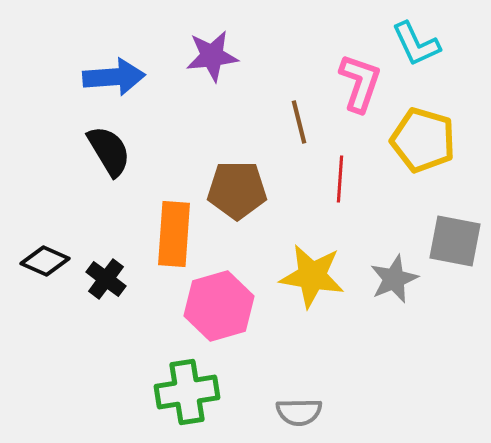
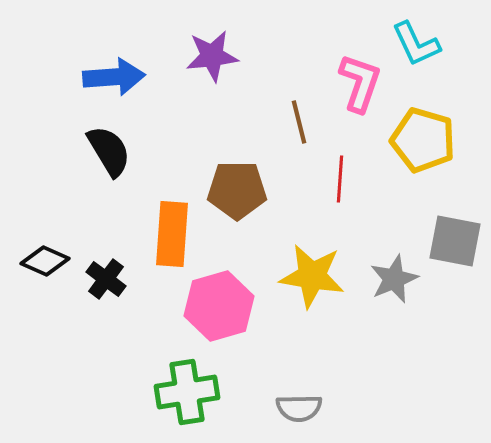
orange rectangle: moved 2 px left
gray semicircle: moved 4 px up
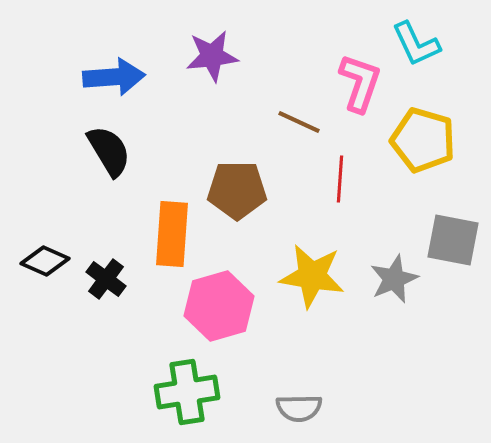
brown line: rotated 51 degrees counterclockwise
gray square: moved 2 px left, 1 px up
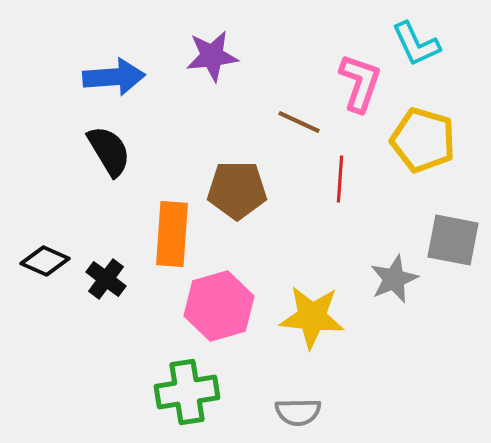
yellow star: moved 41 px down; rotated 4 degrees counterclockwise
gray semicircle: moved 1 px left, 4 px down
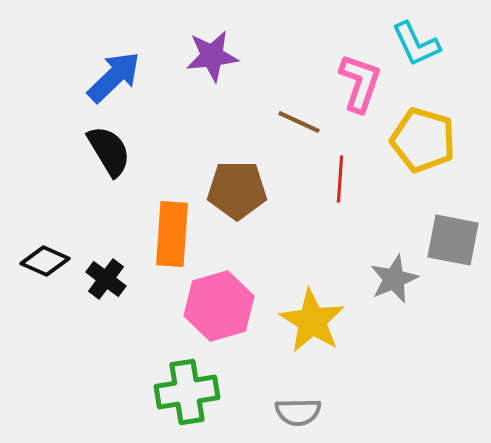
blue arrow: rotated 40 degrees counterclockwise
yellow star: moved 4 px down; rotated 26 degrees clockwise
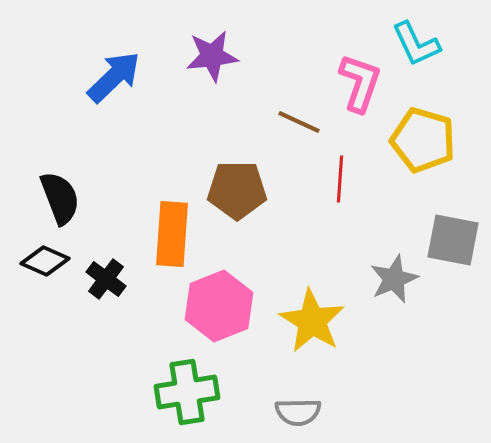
black semicircle: moved 49 px left, 47 px down; rotated 10 degrees clockwise
pink hexagon: rotated 6 degrees counterclockwise
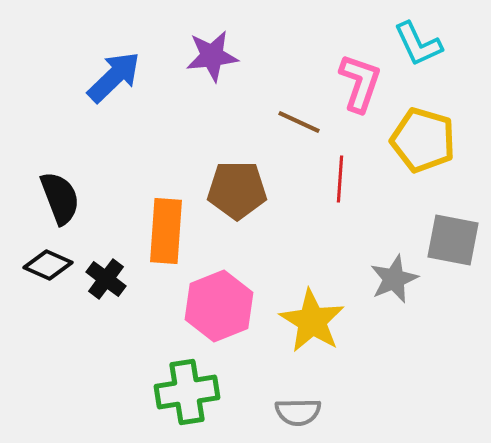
cyan L-shape: moved 2 px right
orange rectangle: moved 6 px left, 3 px up
black diamond: moved 3 px right, 4 px down
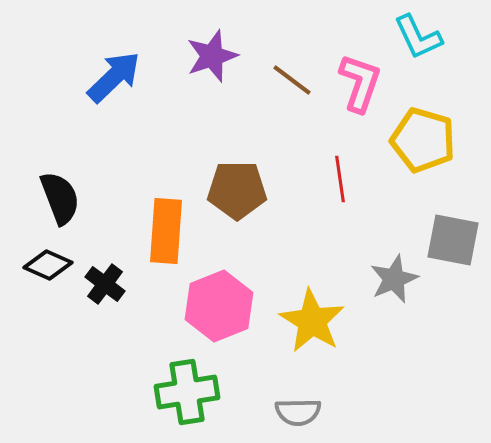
cyan L-shape: moved 7 px up
purple star: rotated 12 degrees counterclockwise
brown line: moved 7 px left, 42 px up; rotated 12 degrees clockwise
red line: rotated 12 degrees counterclockwise
black cross: moved 1 px left, 5 px down
